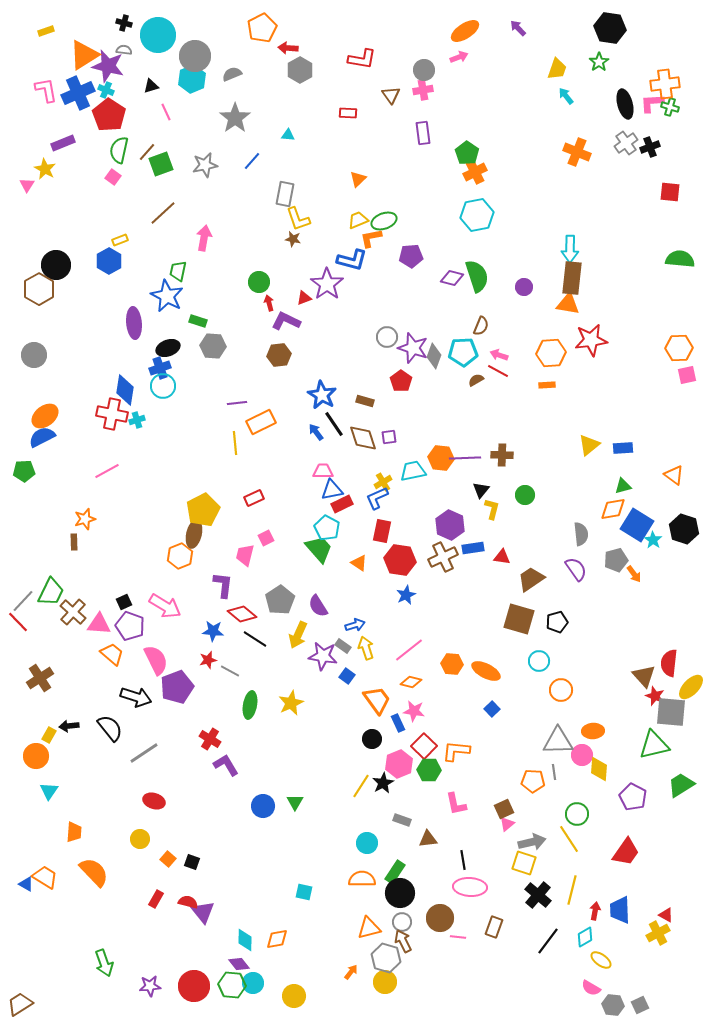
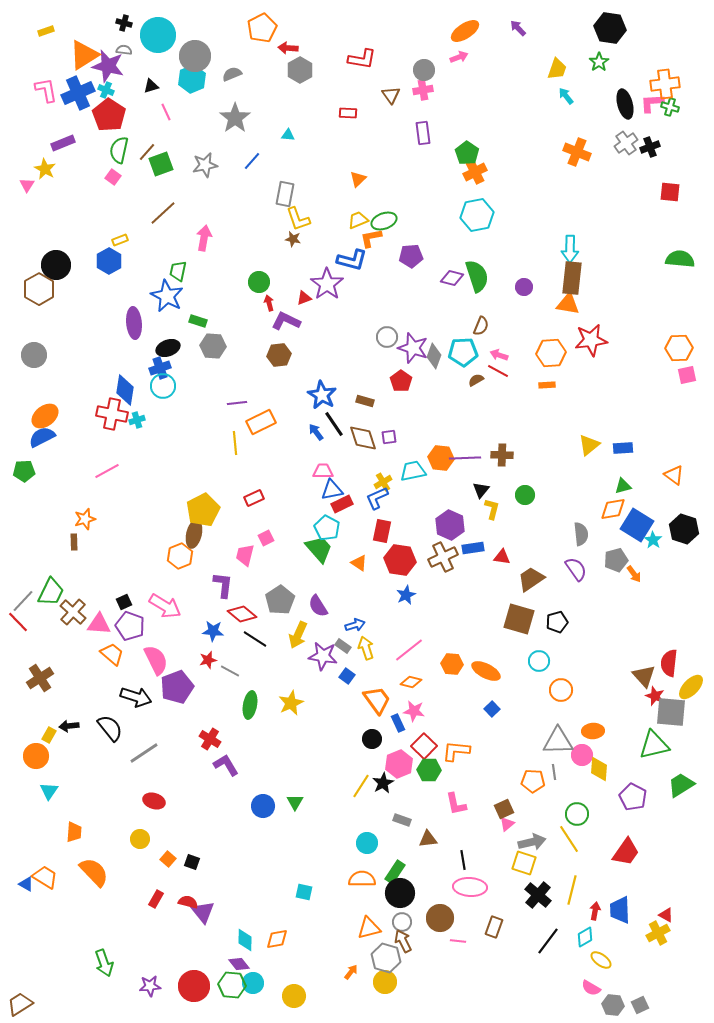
pink line at (458, 937): moved 4 px down
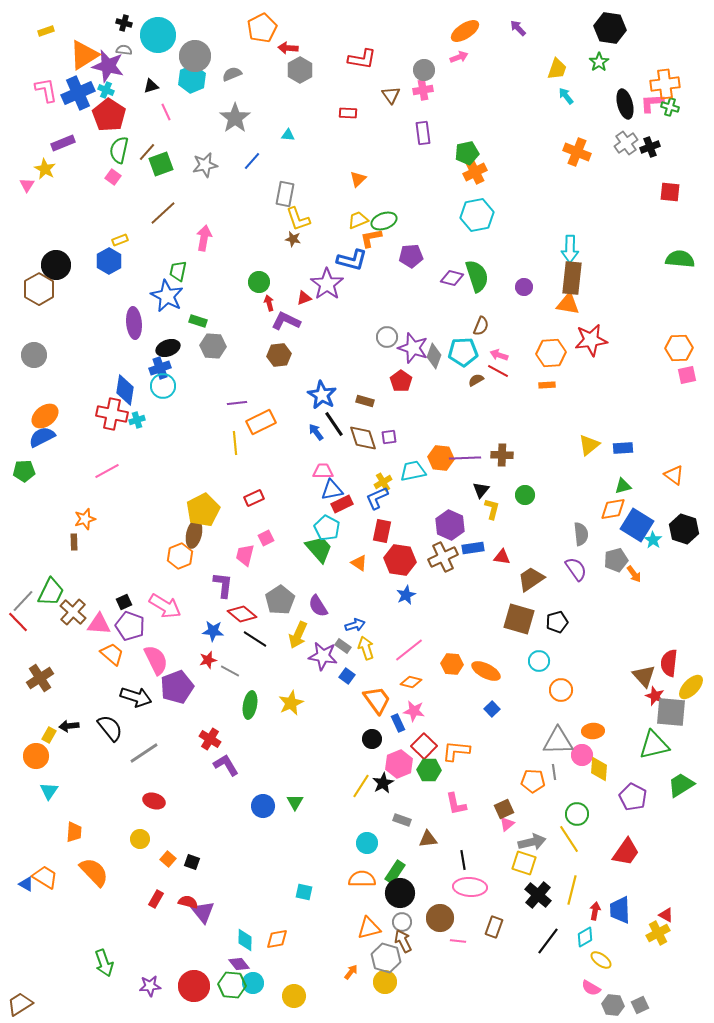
green pentagon at (467, 153): rotated 25 degrees clockwise
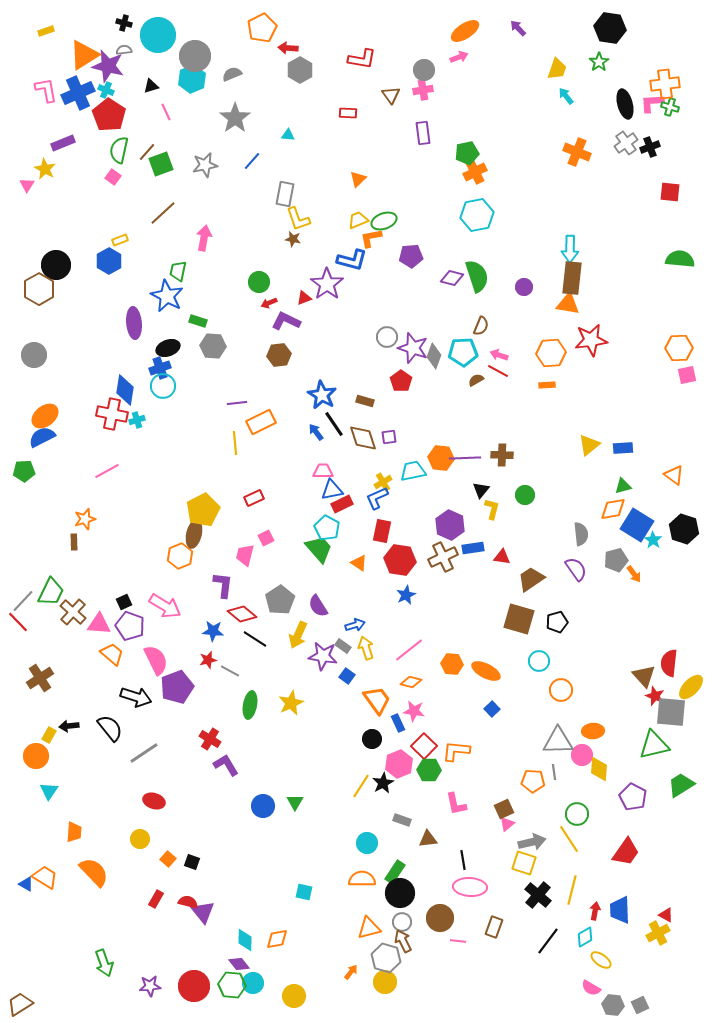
gray semicircle at (124, 50): rotated 14 degrees counterclockwise
red arrow at (269, 303): rotated 98 degrees counterclockwise
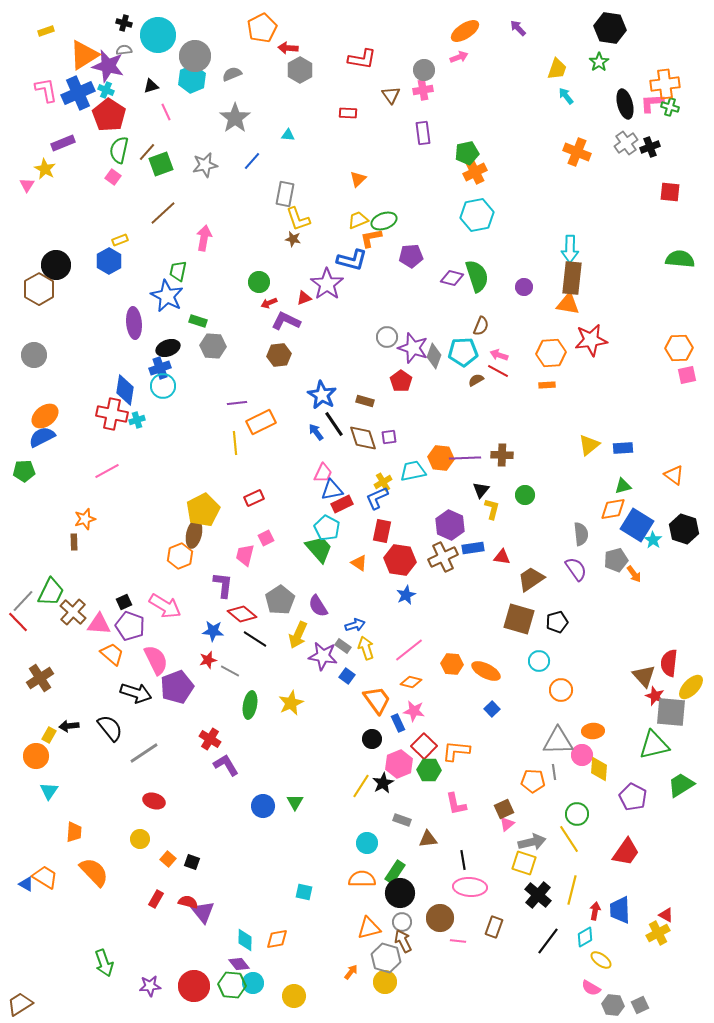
pink trapezoid at (323, 471): moved 2 px down; rotated 115 degrees clockwise
black arrow at (136, 697): moved 4 px up
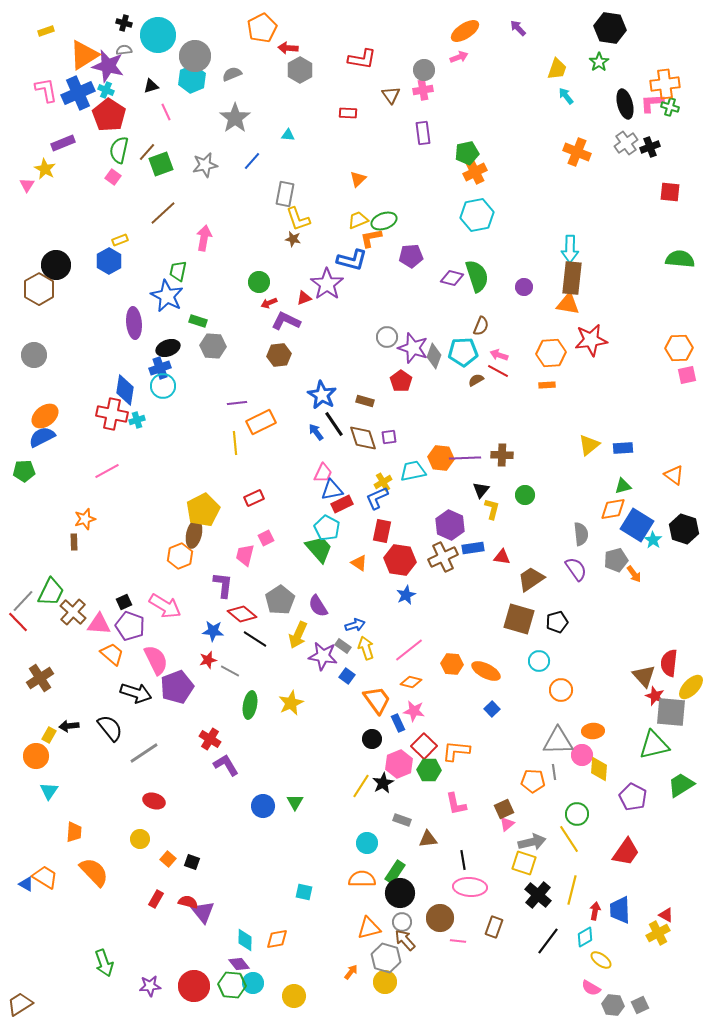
brown arrow at (403, 941): moved 2 px right, 1 px up; rotated 15 degrees counterclockwise
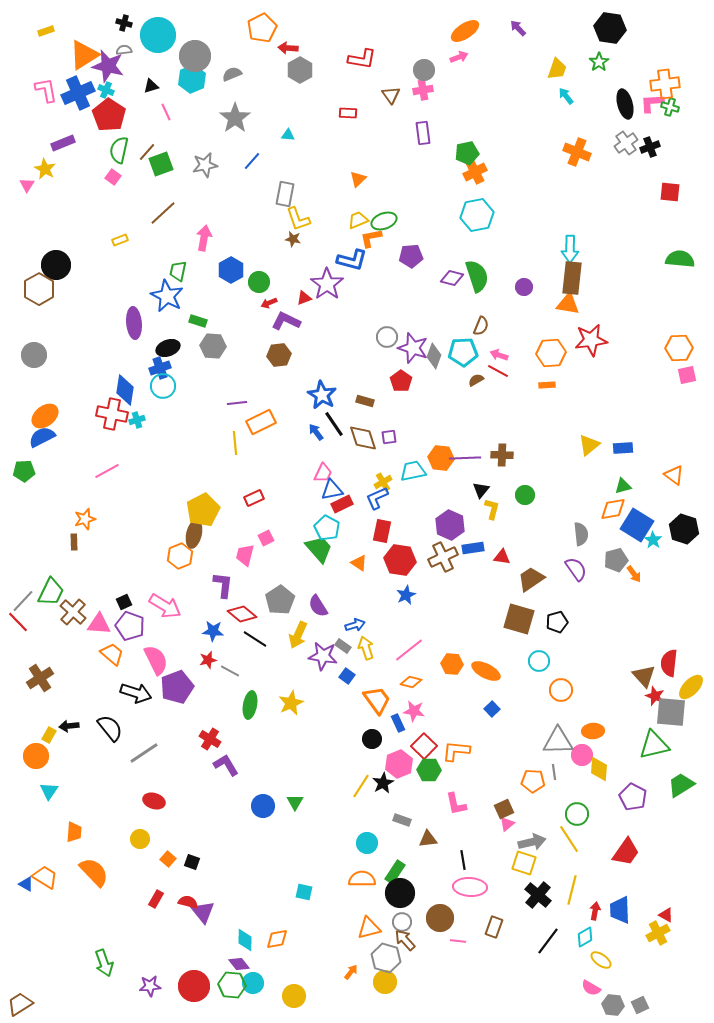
blue hexagon at (109, 261): moved 122 px right, 9 px down
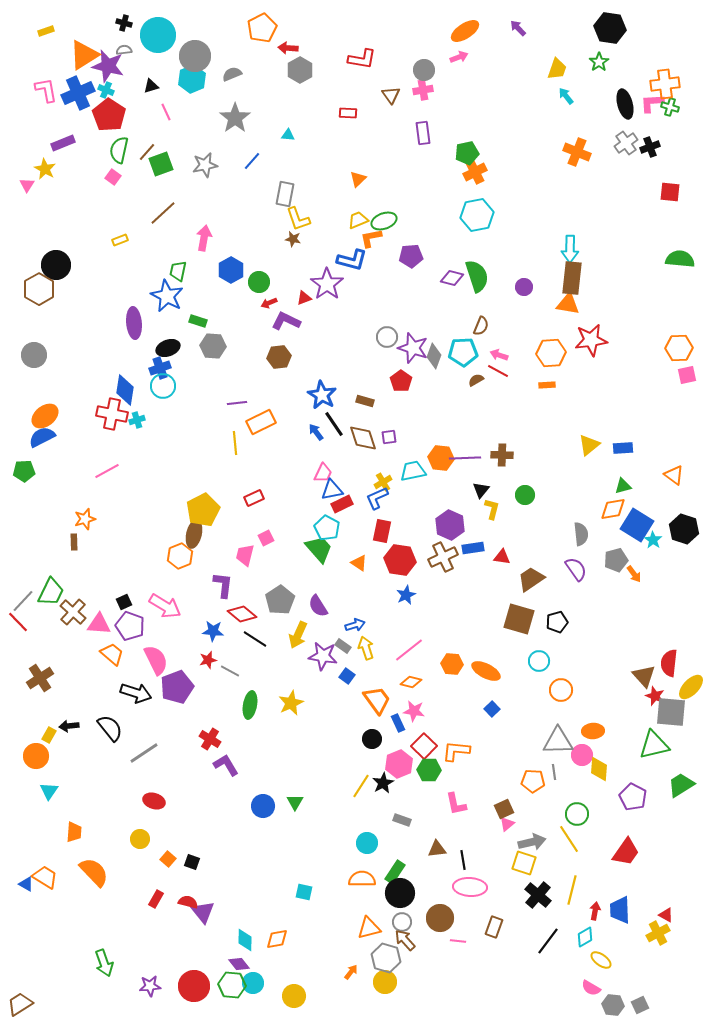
brown hexagon at (279, 355): moved 2 px down
brown triangle at (428, 839): moved 9 px right, 10 px down
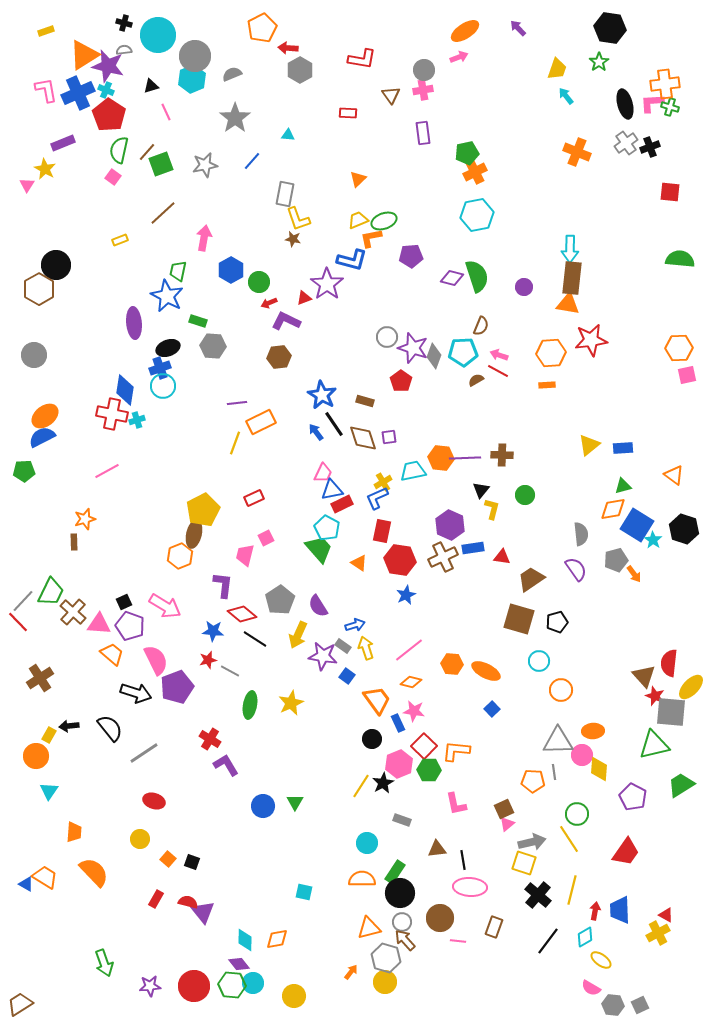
yellow line at (235, 443): rotated 25 degrees clockwise
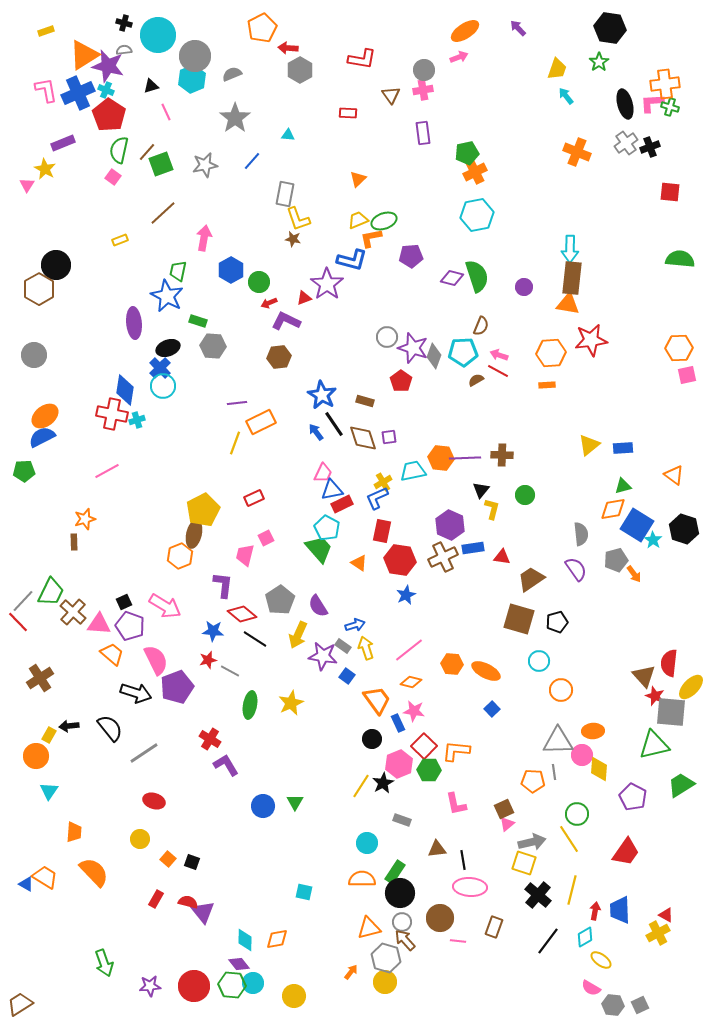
blue cross at (160, 368): rotated 25 degrees counterclockwise
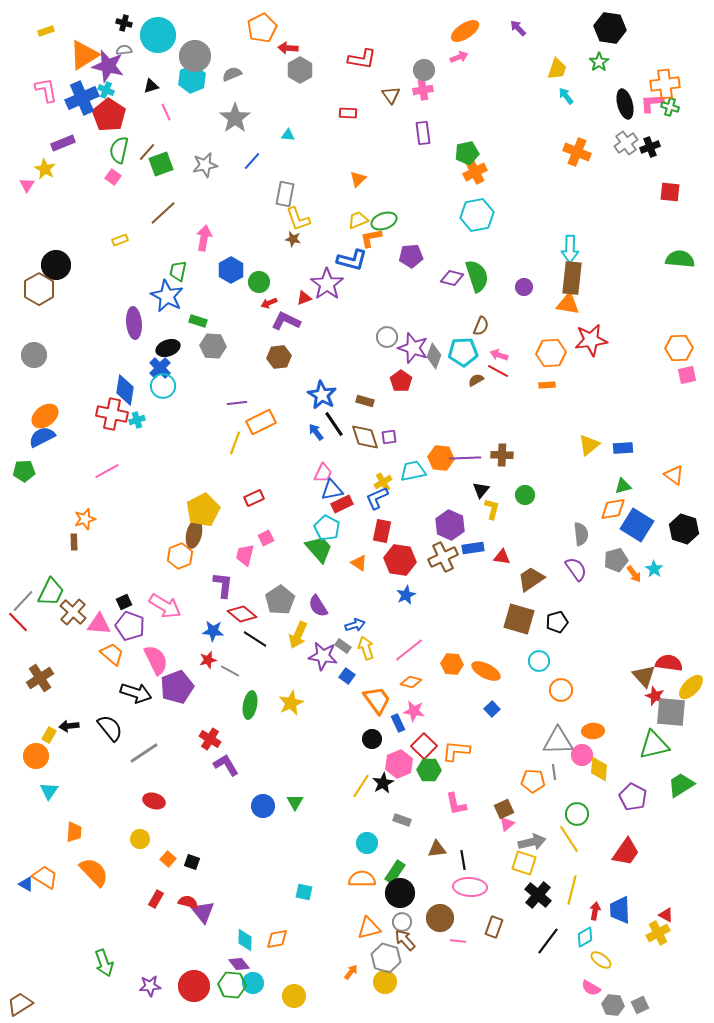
blue cross at (78, 93): moved 4 px right, 5 px down
brown diamond at (363, 438): moved 2 px right, 1 px up
cyan star at (653, 540): moved 1 px right, 29 px down
red semicircle at (669, 663): rotated 92 degrees clockwise
